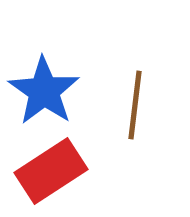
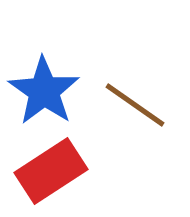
brown line: rotated 62 degrees counterclockwise
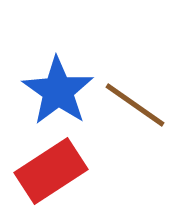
blue star: moved 14 px right
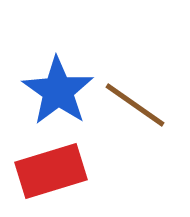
red rectangle: rotated 16 degrees clockwise
